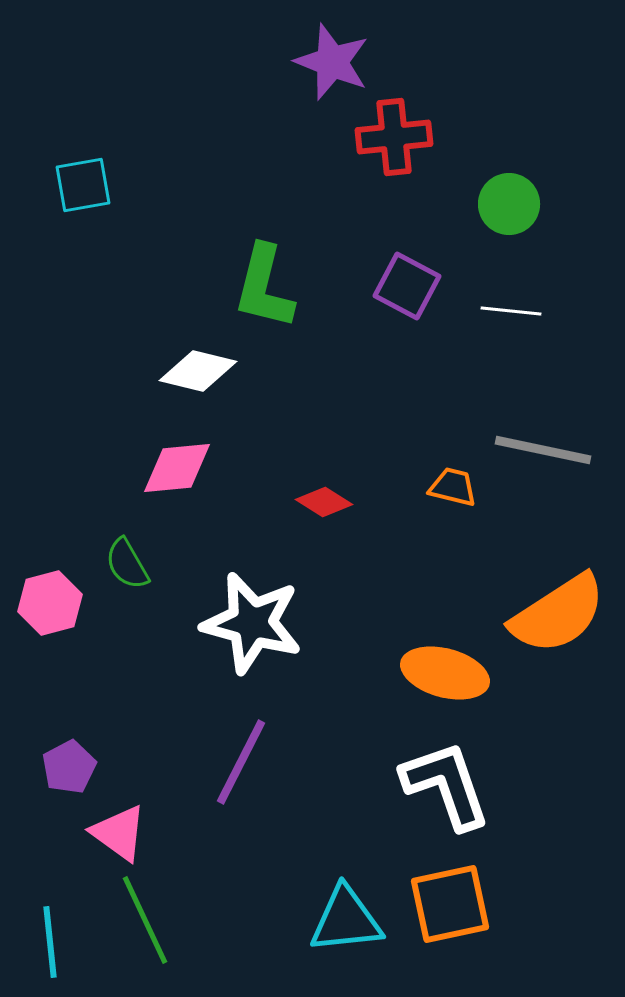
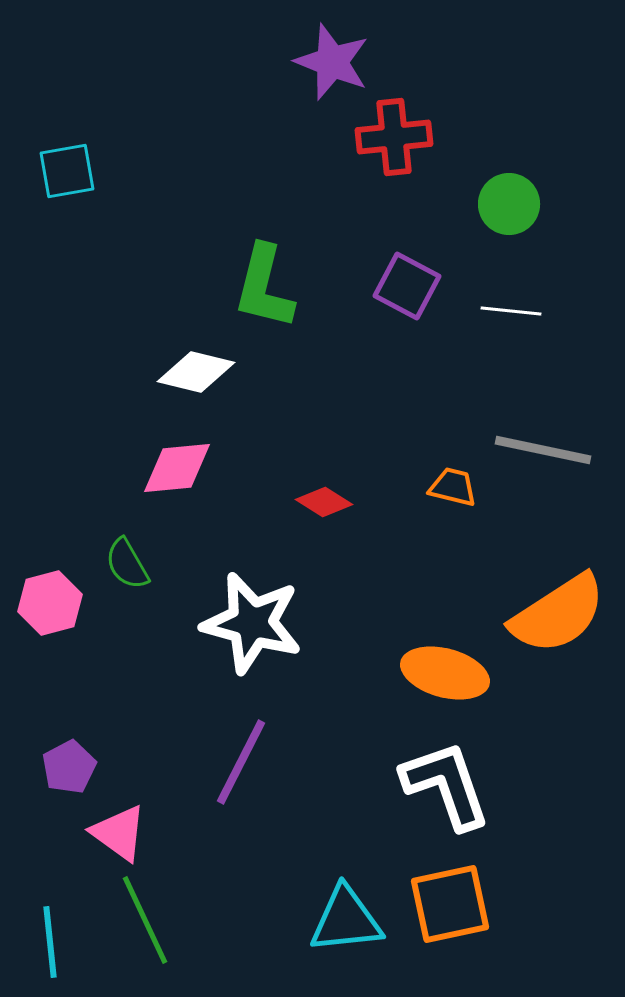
cyan square: moved 16 px left, 14 px up
white diamond: moved 2 px left, 1 px down
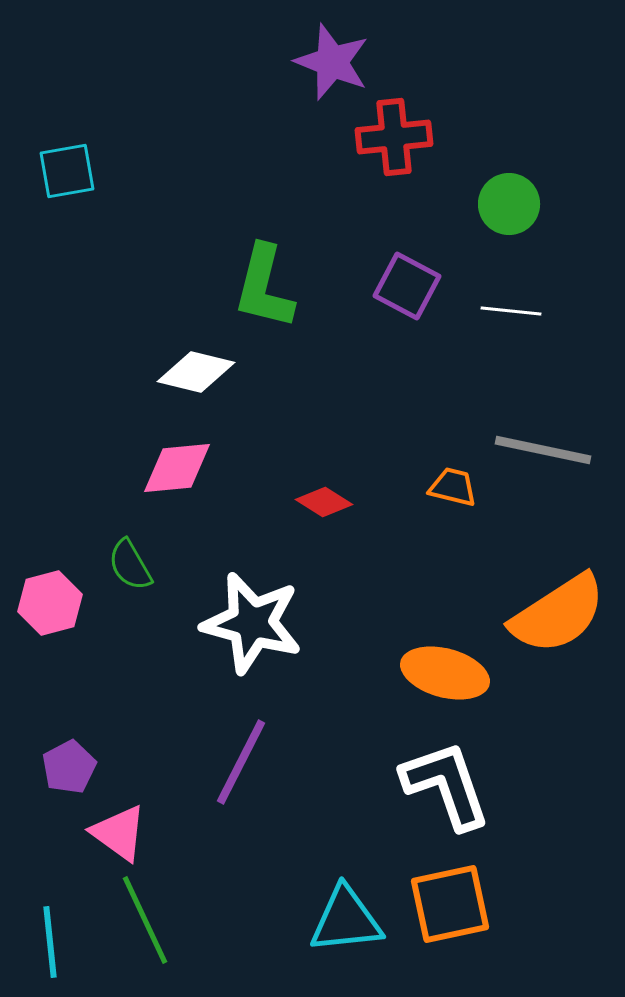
green semicircle: moved 3 px right, 1 px down
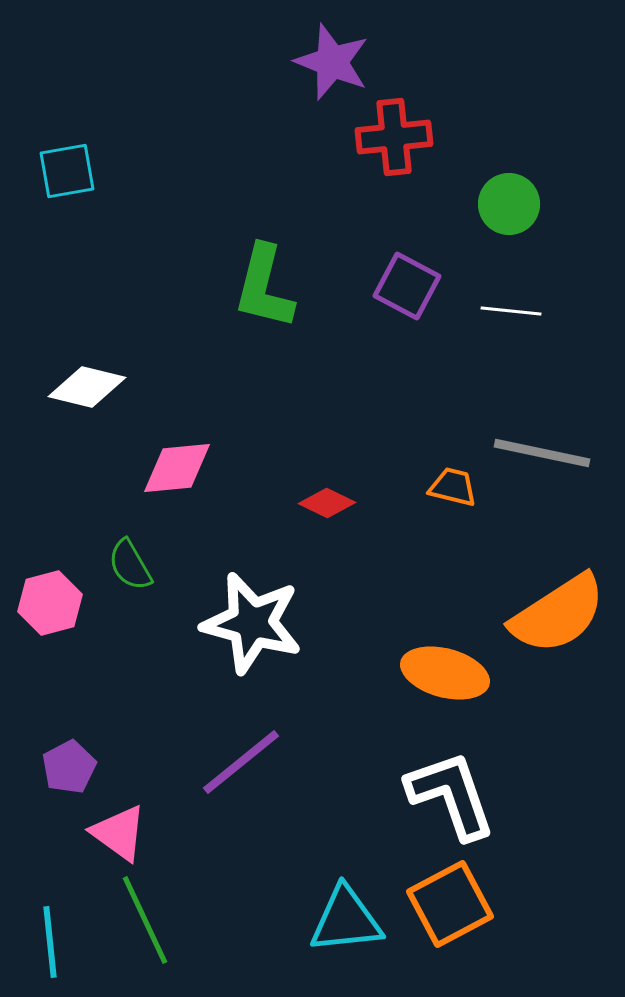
white diamond: moved 109 px left, 15 px down
gray line: moved 1 px left, 3 px down
red diamond: moved 3 px right, 1 px down; rotated 6 degrees counterclockwise
purple line: rotated 24 degrees clockwise
white L-shape: moved 5 px right, 10 px down
orange square: rotated 16 degrees counterclockwise
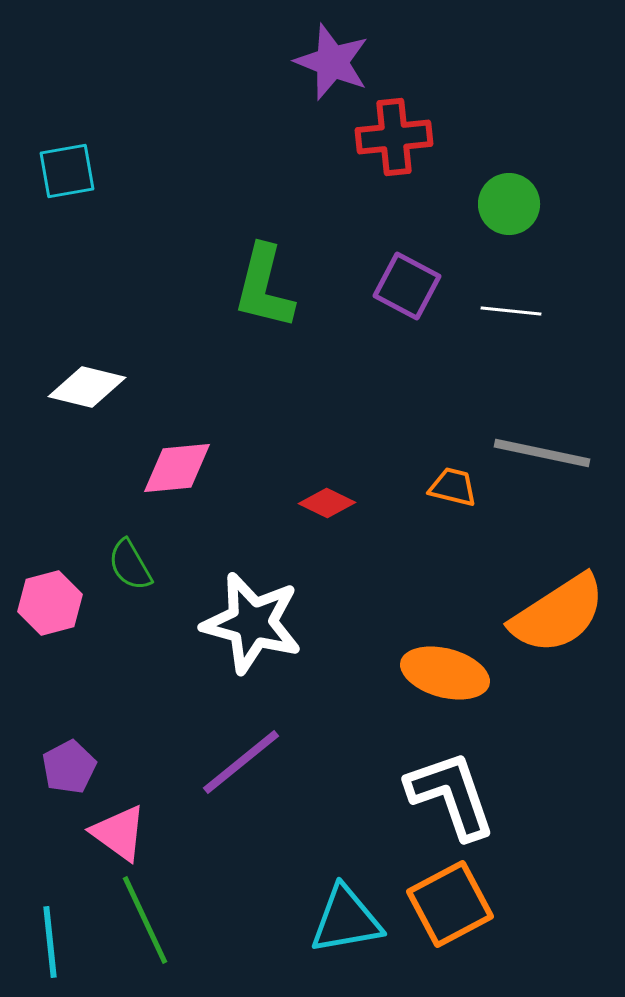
cyan triangle: rotated 4 degrees counterclockwise
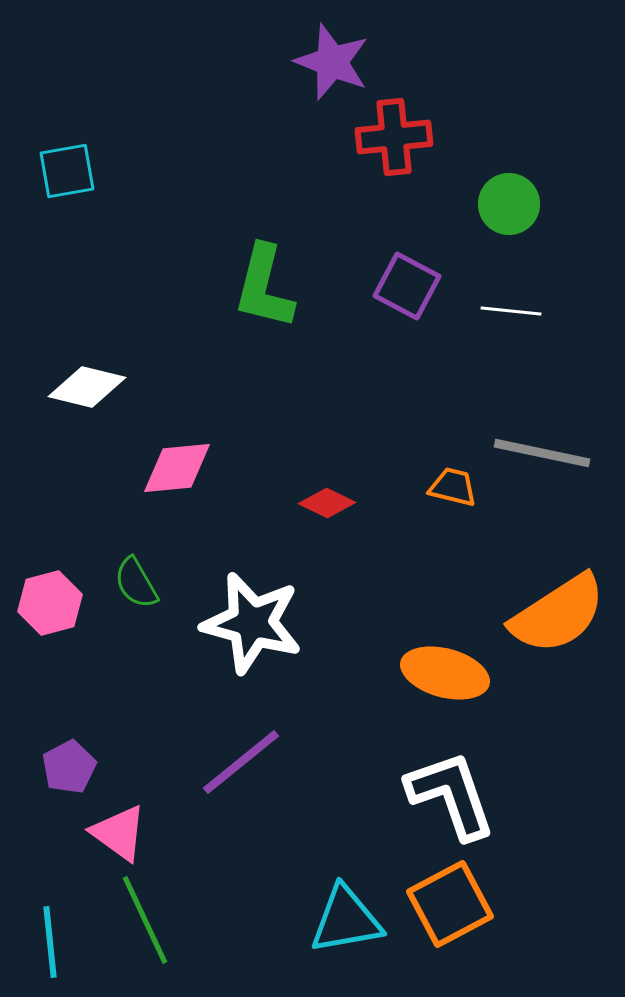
green semicircle: moved 6 px right, 18 px down
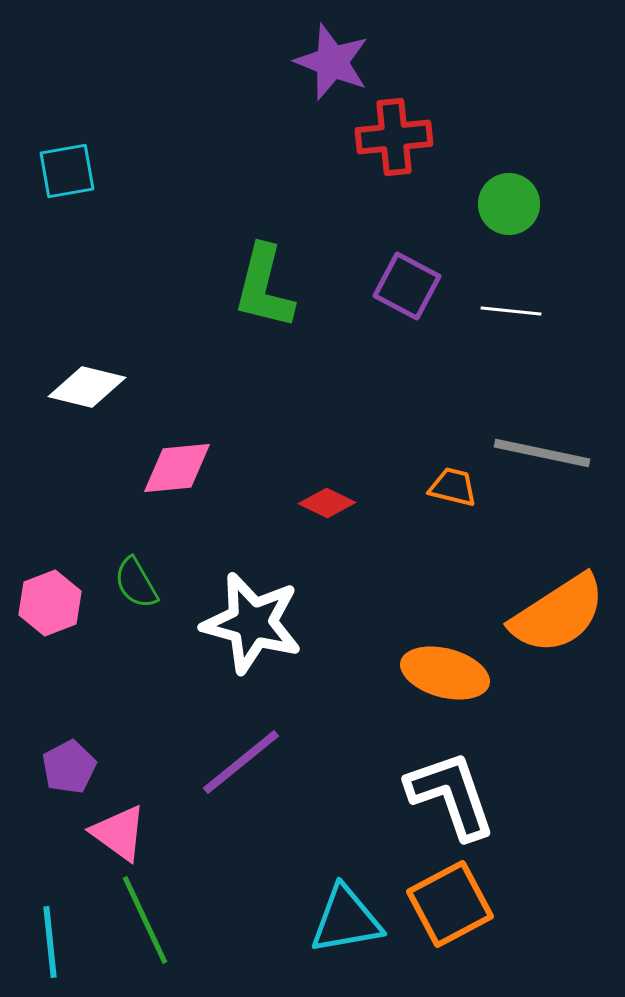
pink hexagon: rotated 6 degrees counterclockwise
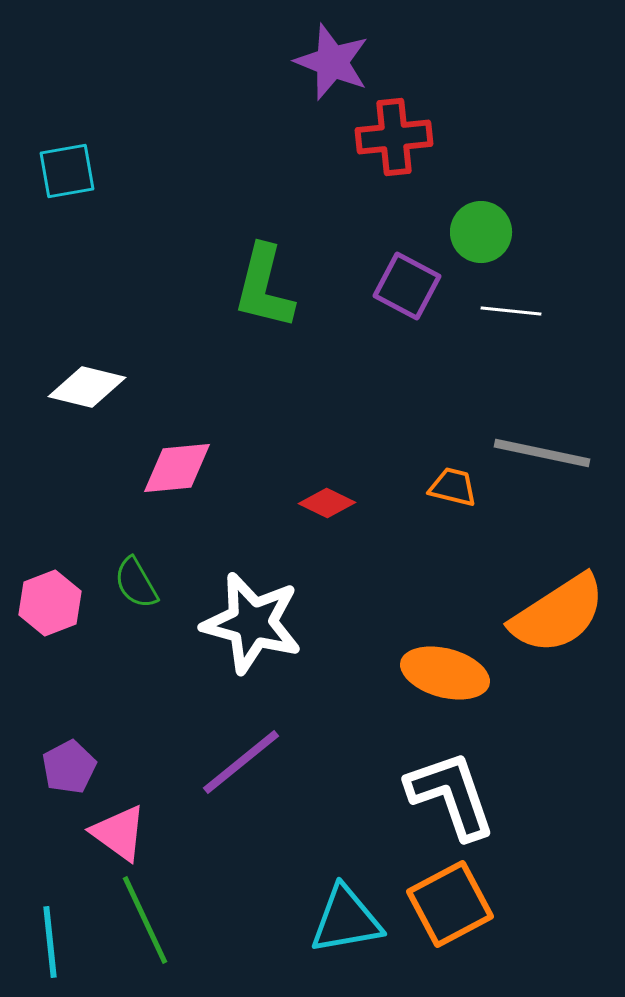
green circle: moved 28 px left, 28 px down
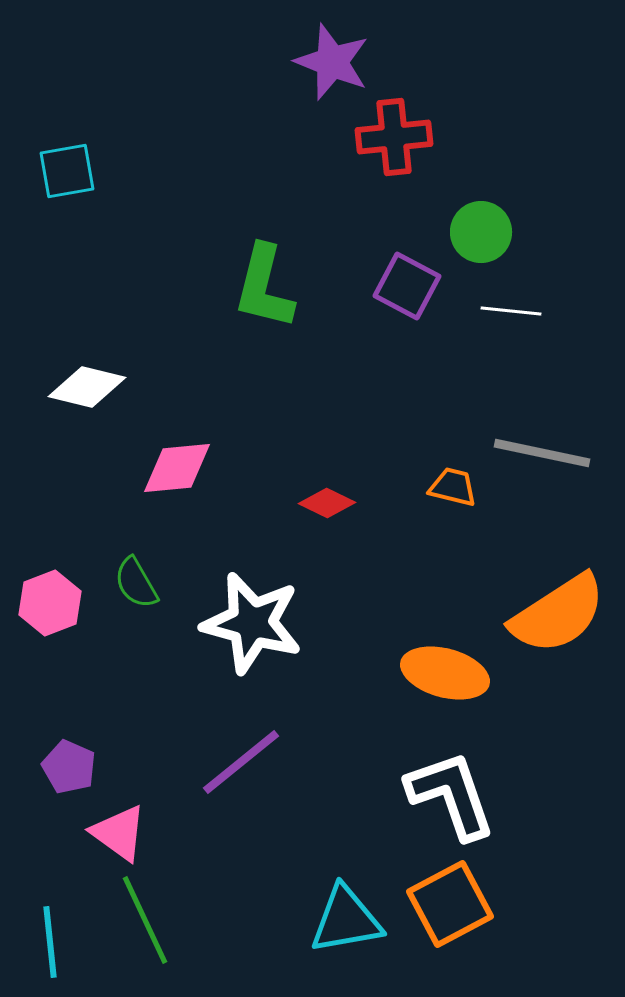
purple pentagon: rotated 20 degrees counterclockwise
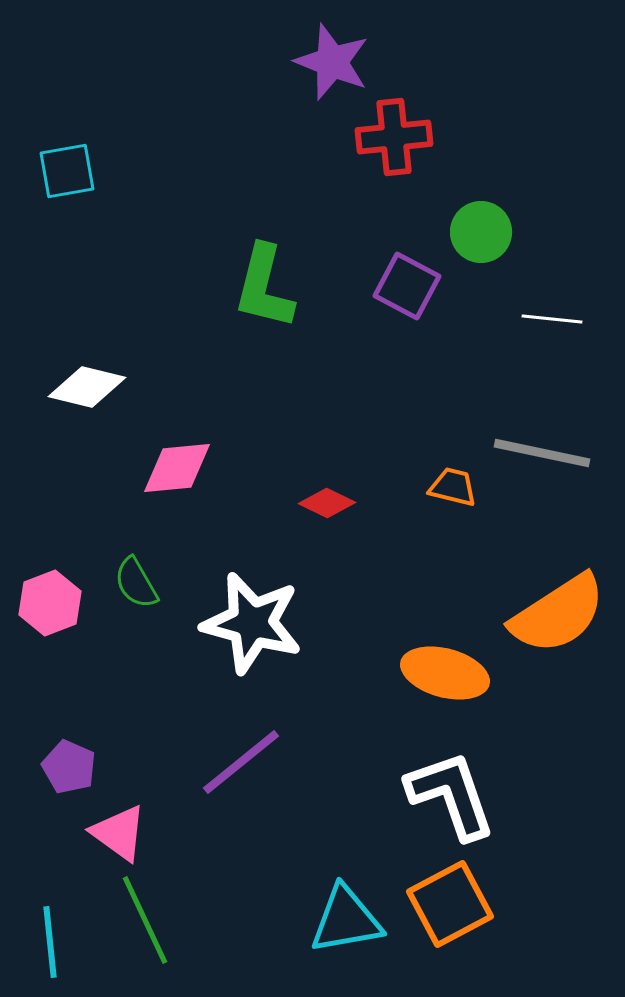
white line: moved 41 px right, 8 px down
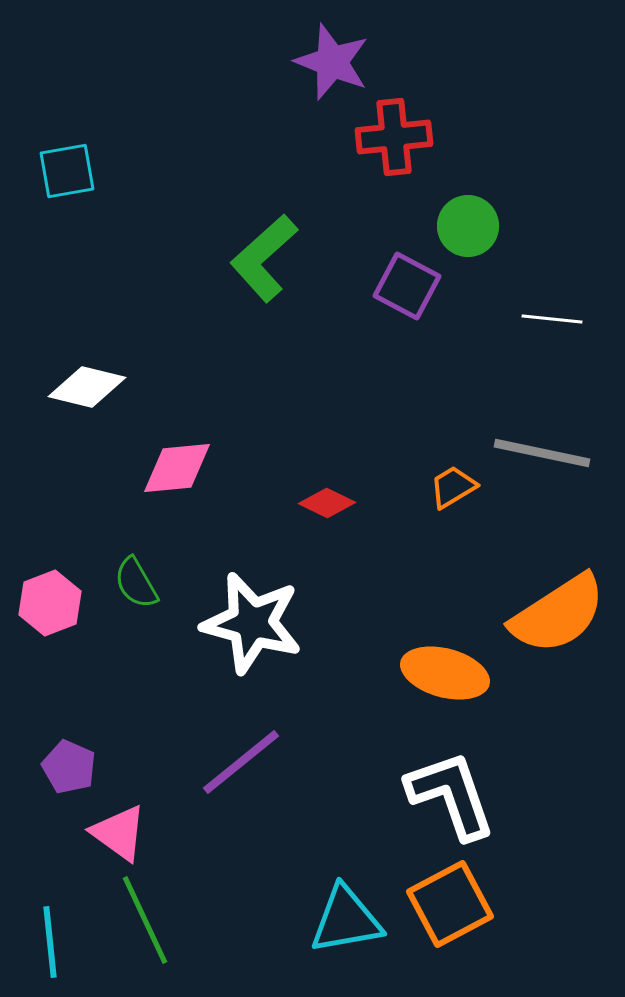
green circle: moved 13 px left, 6 px up
green L-shape: moved 29 px up; rotated 34 degrees clockwise
orange trapezoid: rotated 45 degrees counterclockwise
